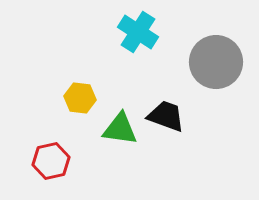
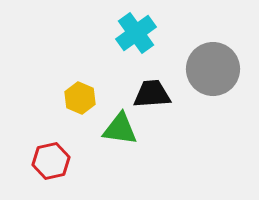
cyan cross: moved 2 px left, 1 px down; rotated 21 degrees clockwise
gray circle: moved 3 px left, 7 px down
yellow hexagon: rotated 16 degrees clockwise
black trapezoid: moved 14 px left, 22 px up; rotated 24 degrees counterclockwise
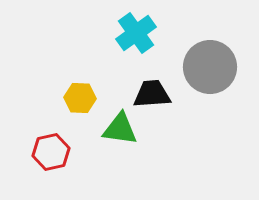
gray circle: moved 3 px left, 2 px up
yellow hexagon: rotated 20 degrees counterclockwise
red hexagon: moved 9 px up
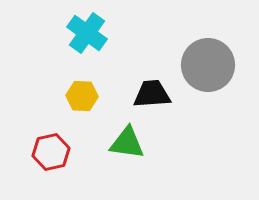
cyan cross: moved 49 px left; rotated 18 degrees counterclockwise
gray circle: moved 2 px left, 2 px up
yellow hexagon: moved 2 px right, 2 px up
green triangle: moved 7 px right, 14 px down
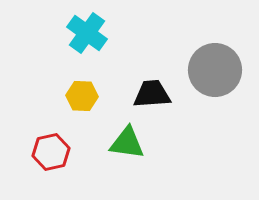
gray circle: moved 7 px right, 5 px down
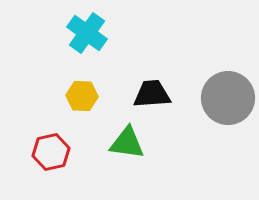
gray circle: moved 13 px right, 28 px down
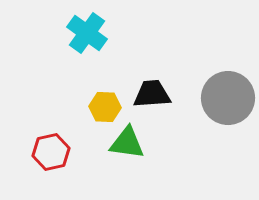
yellow hexagon: moved 23 px right, 11 px down
